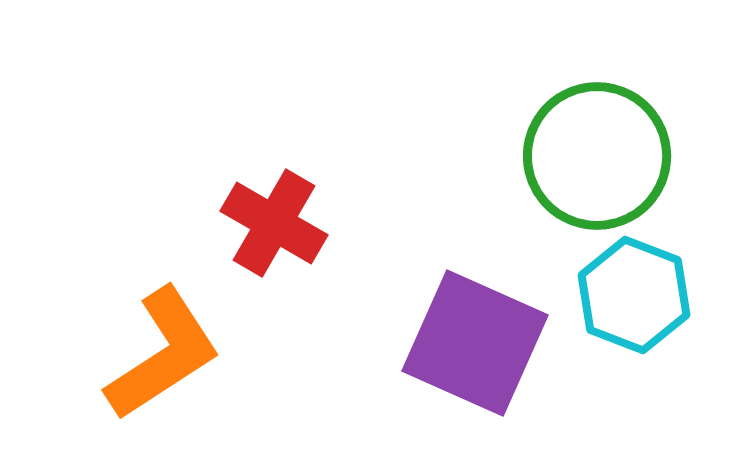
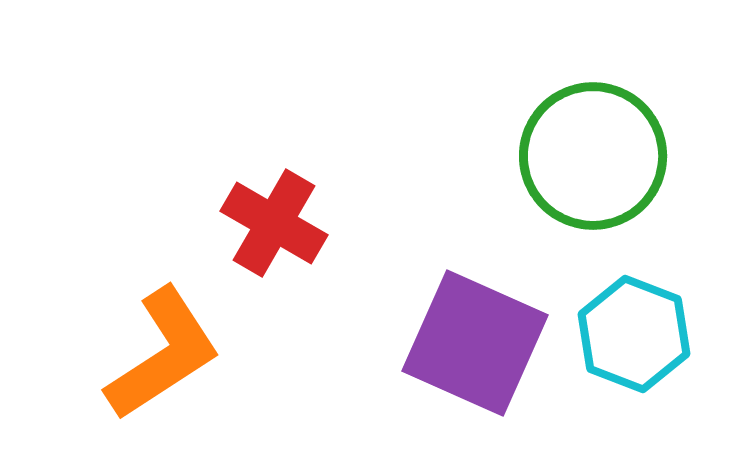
green circle: moved 4 px left
cyan hexagon: moved 39 px down
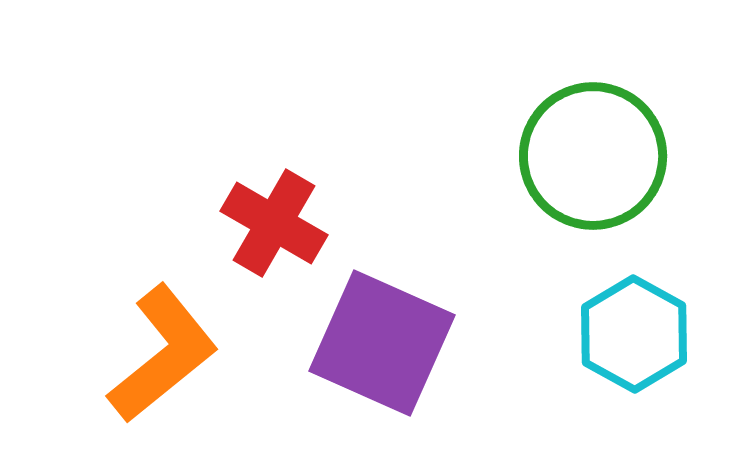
cyan hexagon: rotated 8 degrees clockwise
purple square: moved 93 px left
orange L-shape: rotated 6 degrees counterclockwise
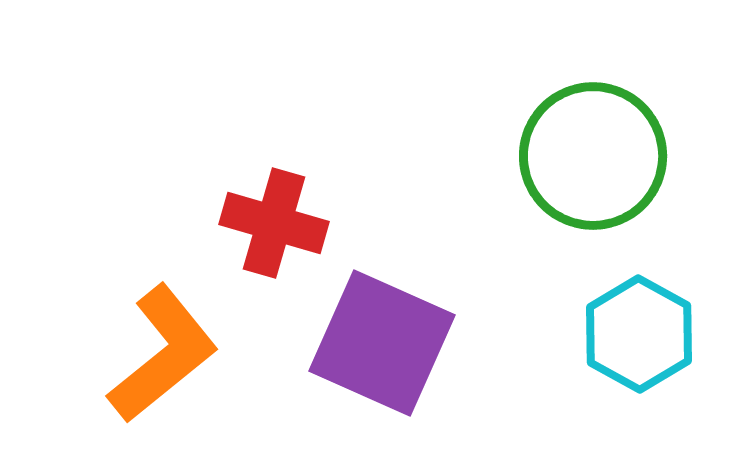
red cross: rotated 14 degrees counterclockwise
cyan hexagon: moved 5 px right
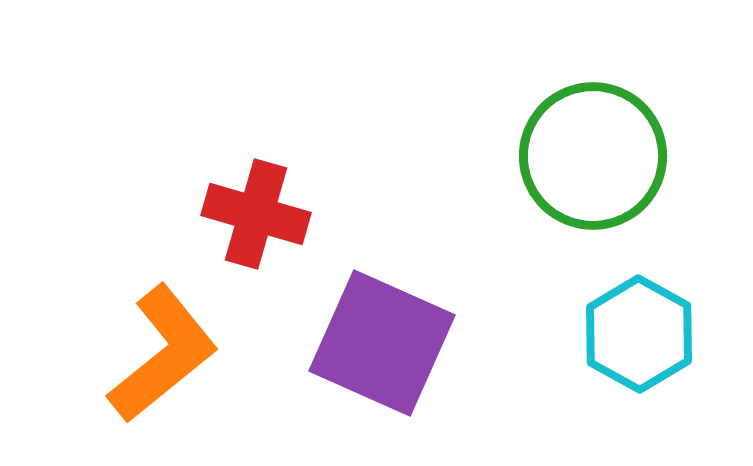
red cross: moved 18 px left, 9 px up
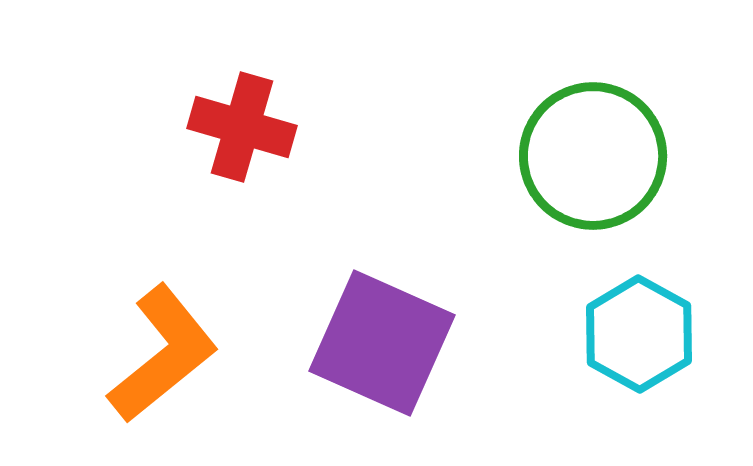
red cross: moved 14 px left, 87 px up
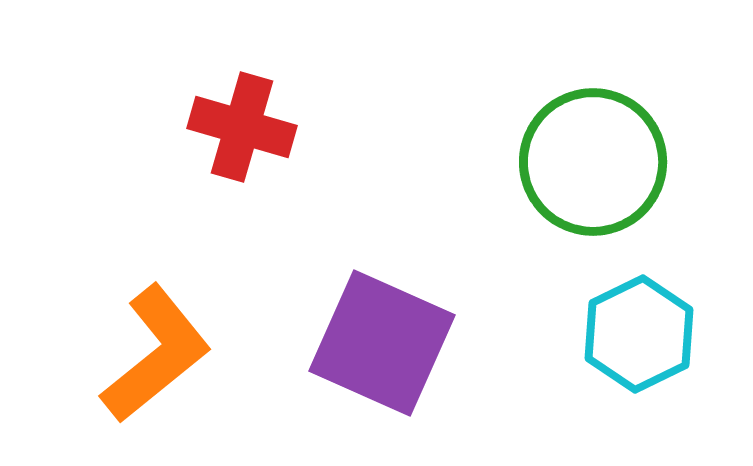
green circle: moved 6 px down
cyan hexagon: rotated 5 degrees clockwise
orange L-shape: moved 7 px left
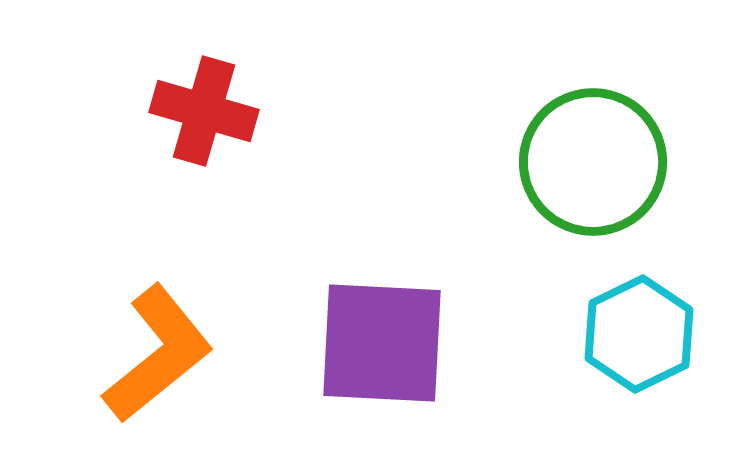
red cross: moved 38 px left, 16 px up
purple square: rotated 21 degrees counterclockwise
orange L-shape: moved 2 px right
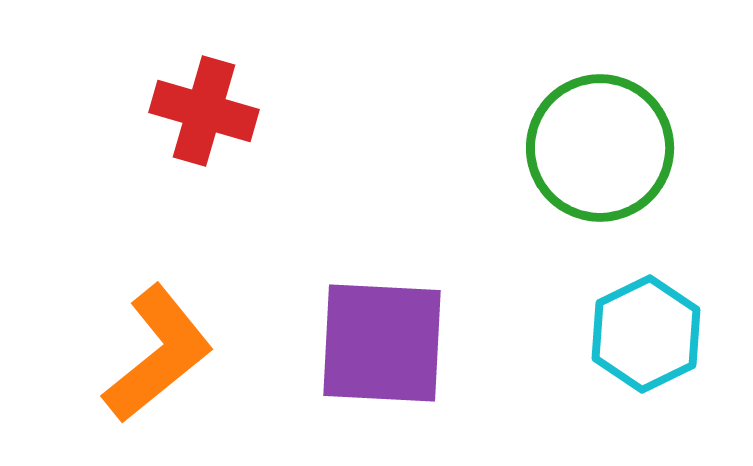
green circle: moved 7 px right, 14 px up
cyan hexagon: moved 7 px right
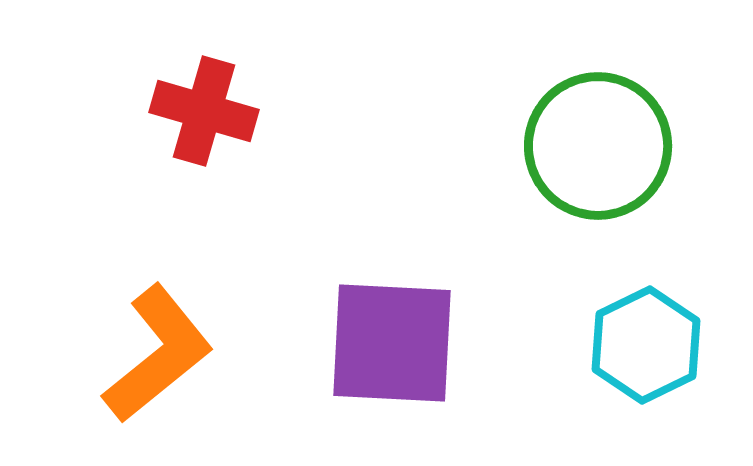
green circle: moved 2 px left, 2 px up
cyan hexagon: moved 11 px down
purple square: moved 10 px right
